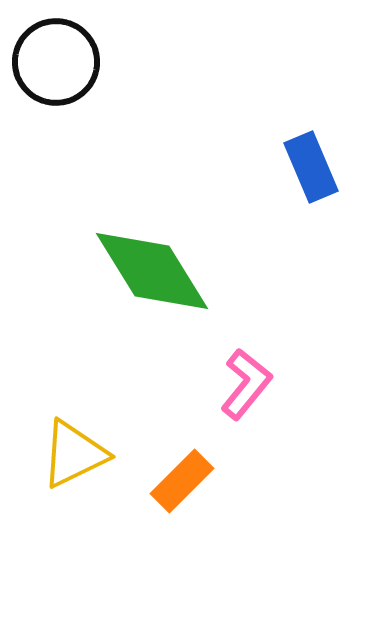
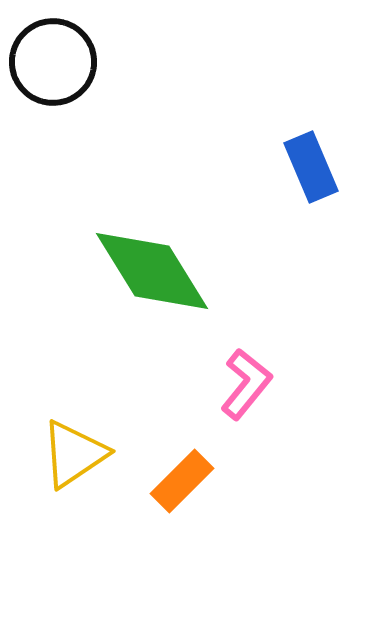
black circle: moved 3 px left
yellow triangle: rotated 8 degrees counterclockwise
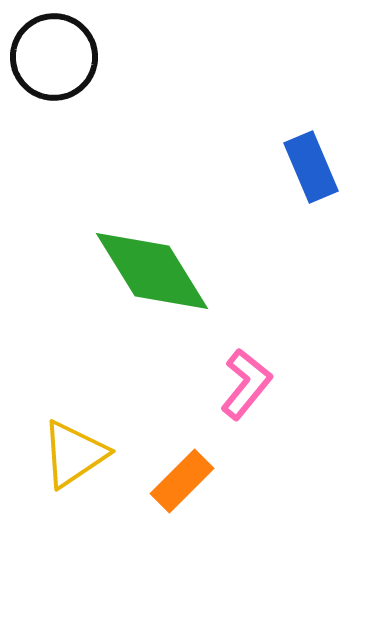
black circle: moved 1 px right, 5 px up
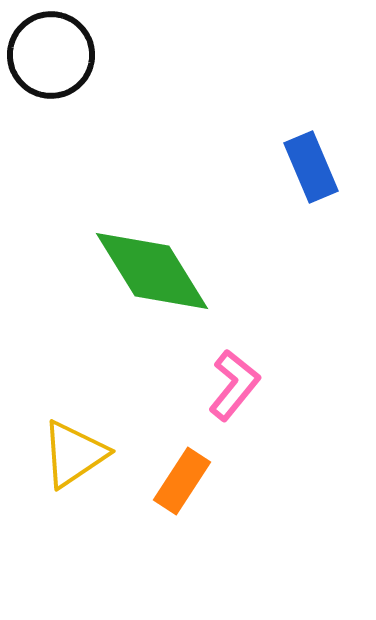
black circle: moved 3 px left, 2 px up
pink L-shape: moved 12 px left, 1 px down
orange rectangle: rotated 12 degrees counterclockwise
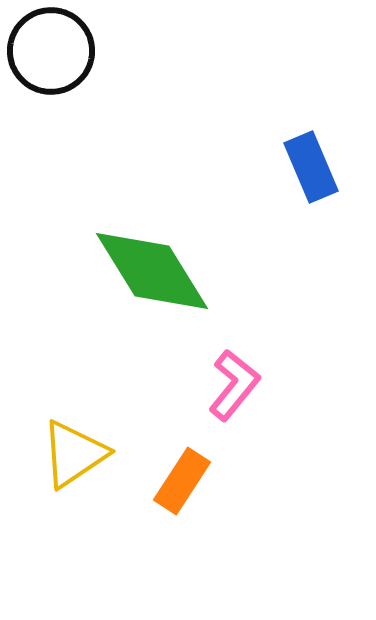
black circle: moved 4 px up
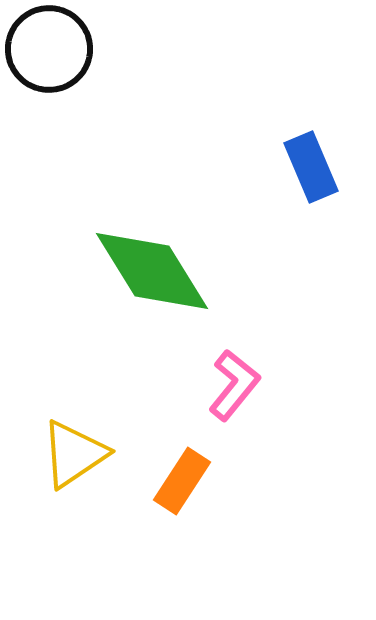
black circle: moved 2 px left, 2 px up
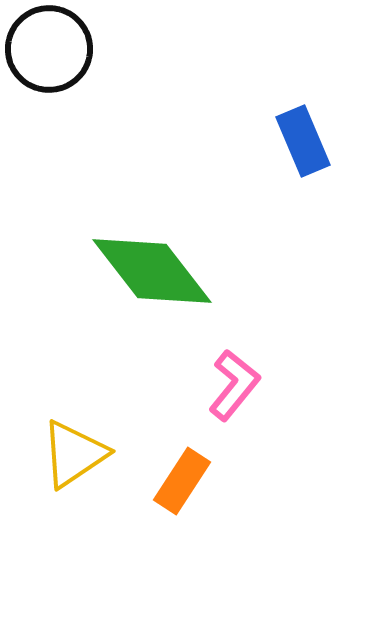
blue rectangle: moved 8 px left, 26 px up
green diamond: rotated 6 degrees counterclockwise
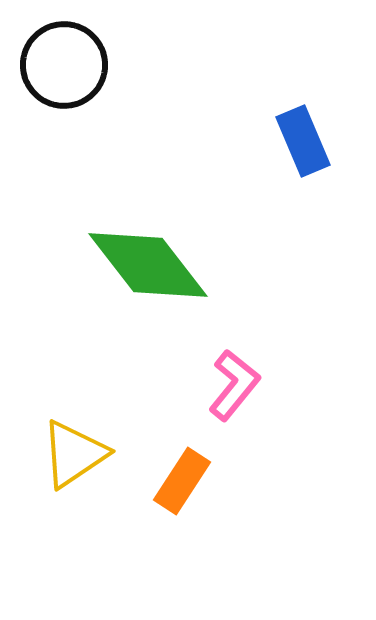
black circle: moved 15 px right, 16 px down
green diamond: moved 4 px left, 6 px up
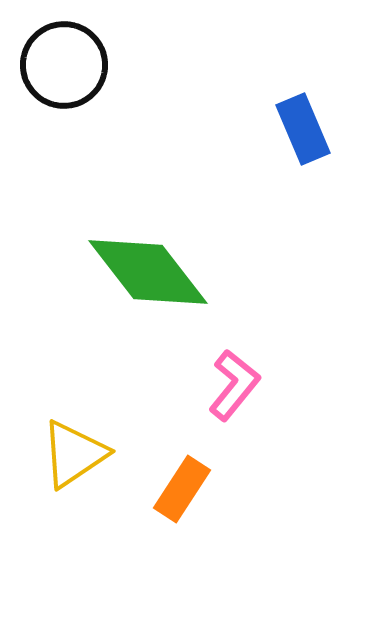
blue rectangle: moved 12 px up
green diamond: moved 7 px down
orange rectangle: moved 8 px down
